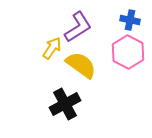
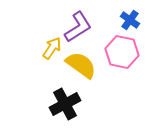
blue cross: rotated 24 degrees clockwise
pink hexagon: moved 6 px left; rotated 16 degrees counterclockwise
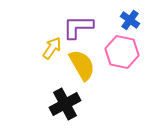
purple L-shape: rotated 148 degrees counterclockwise
yellow semicircle: moved 1 px right; rotated 24 degrees clockwise
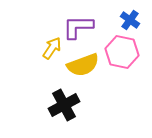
yellow semicircle: moved 1 px right; rotated 100 degrees clockwise
black cross: moved 1 px left, 1 px down
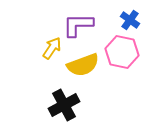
purple L-shape: moved 2 px up
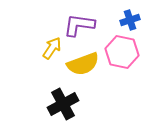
blue cross: rotated 36 degrees clockwise
purple L-shape: moved 1 px right; rotated 8 degrees clockwise
yellow semicircle: moved 1 px up
black cross: moved 1 px left, 1 px up
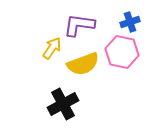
blue cross: moved 2 px down
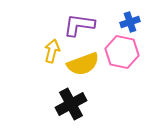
yellow arrow: moved 3 px down; rotated 20 degrees counterclockwise
black cross: moved 8 px right
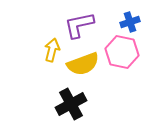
purple L-shape: rotated 20 degrees counterclockwise
yellow arrow: moved 1 px up
